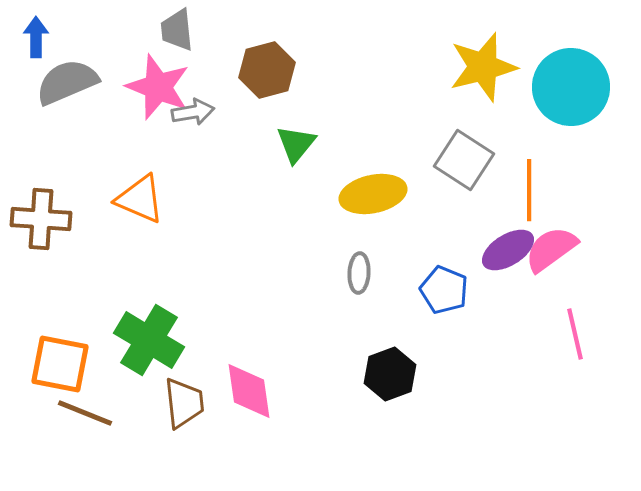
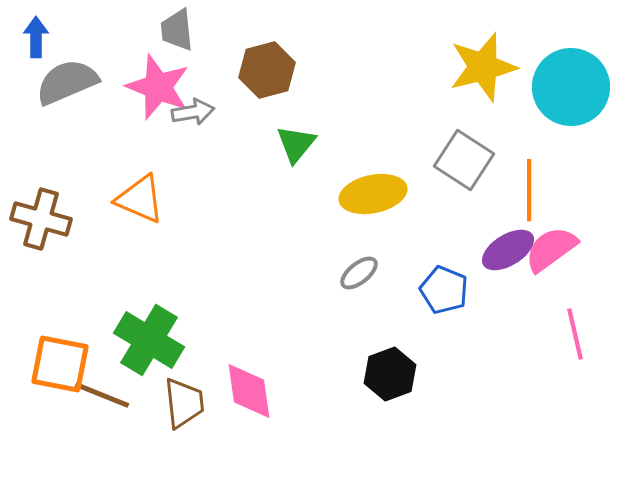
brown cross: rotated 12 degrees clockwise
gray ellipse: rotated 48 degrees clockwise
brown line: moved 17 px right, 18 px up
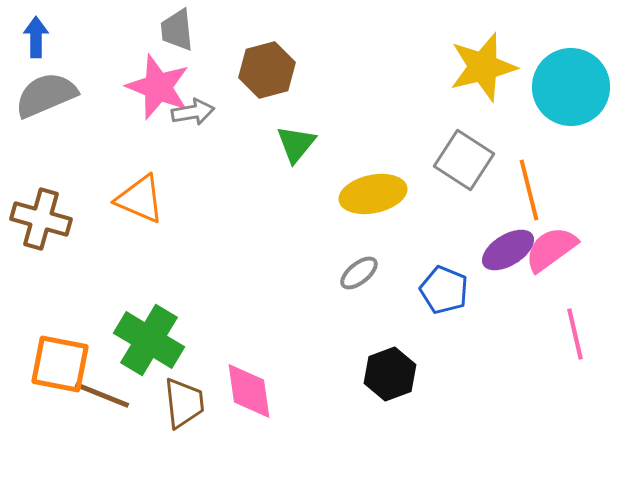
gray semicircle: moved 21 px left, 13 px down
orange line: rotated 14 degrees counterclockwise
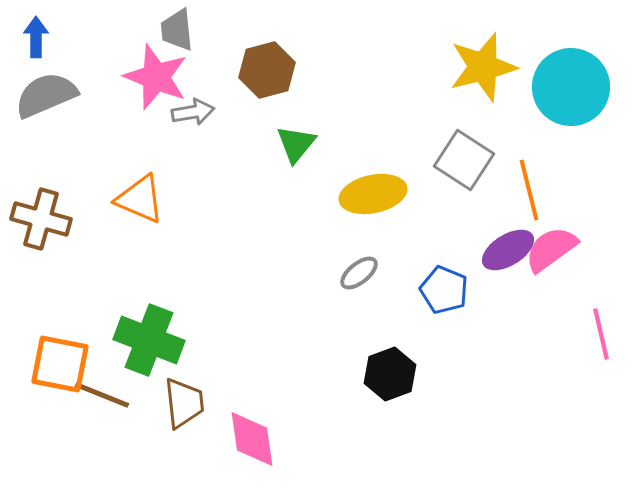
pink star: moved 2 px left, 10 px up
pink line: moved 26 px right
green cross: rotated 10 degrees counterclockwise
pink diamond: moved 3 px right, 48 px down
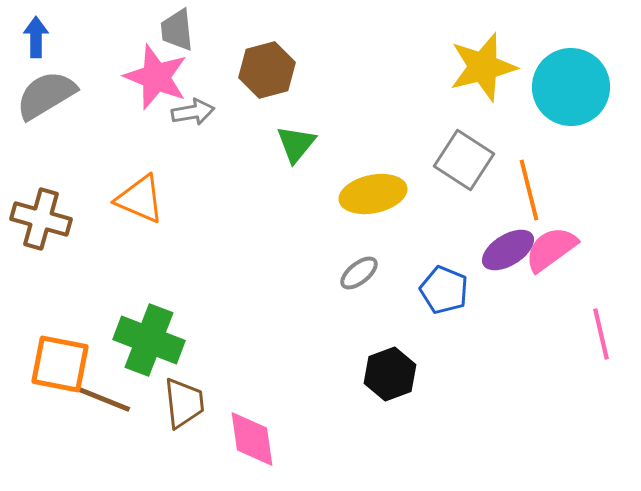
gray semicircle: rotated 8 degrees counterclockwise
brown line: moved 1 px right, 4 px down
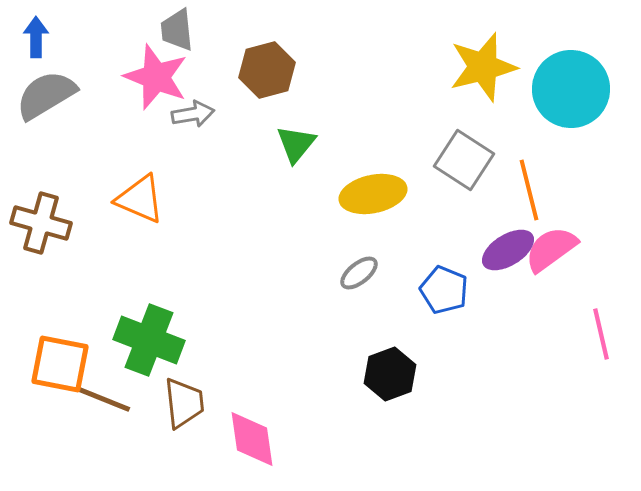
cyan circle: moved 2 px down
gray arrow: moved 2 px down
brown cross: moved 4 px down
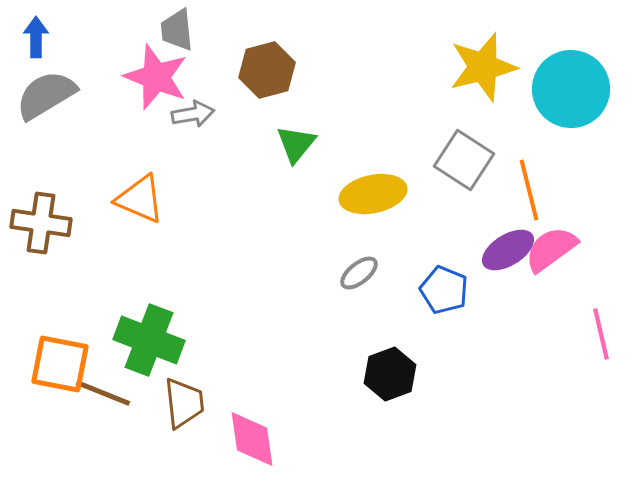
brown cross: rotated 8 degrees counterclockwise
brown line: moved 6 px up
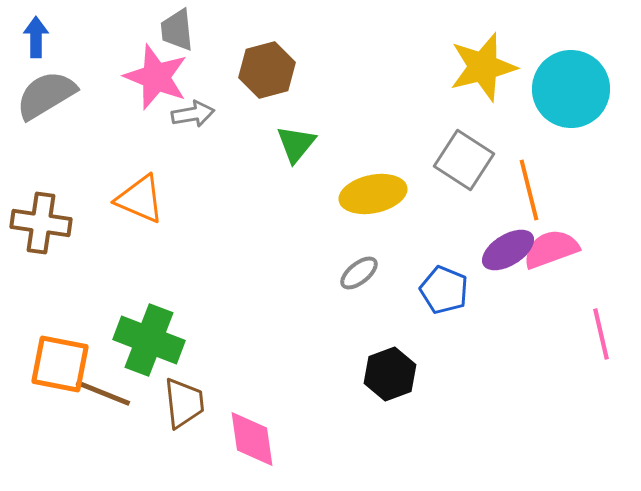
pink semicircle: rotated 16 degrees clockwise
